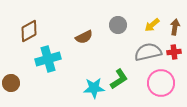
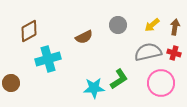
red cross: moved 1 px down; rotated 24 degrees clockwise
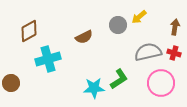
yellow arrow: moved 13 px left, 8 px up
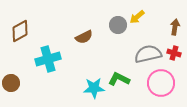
yellow arrow: moved 2 px left
brown diamond: moved 9 px left
gray semicircle: moved 2 px down
green L-shape: rotated 120 degrees counterclockwise
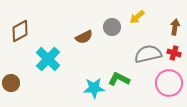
gray circle: moved 6 px left, 2 px down
cyan cross: rotated 30 degrees counterclockwise
pink circle: moved 8 px right
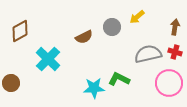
red cross: moved 1 px right, 1 px up
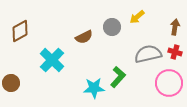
cyan cross: moved 4 px right, 1 px down
green L-shape: moved 1 px left, 2 px up; rotated 105 degrees clockwise
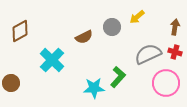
gray semicircle: rotated 12 degrees counterclockwise
pink circle: moved 3 px left
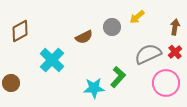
red cross: rotated 32 degrees clockwise
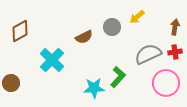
red cross: rotated 32 degrees clockwise
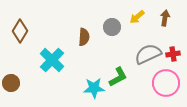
brown arrow: moved 10 px left, 9 px up
brown diamond: rotated 30 degrees counterclockwise
brown semicircle: rotated 60 degrees counterclockwise
red cross: moved 2 px left, 2 px down
green L-shape: rotated 20 degrees clockwise
